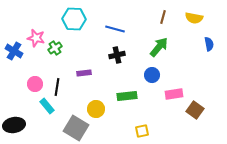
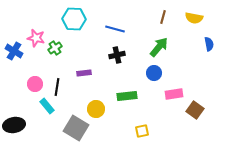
blue circle: moved 2 px right, 2 px up
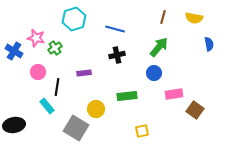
cyan hexagon: rotated 20 degrees counterclockwise
pink circle: moved 3 px right, 12 px up
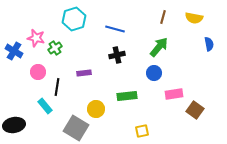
cyan rectangle: moved 2 px left
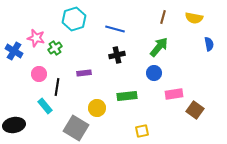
pink circle: moved 1 px right, 2 px down
yellow circle: moved 1 px right, 1 px up
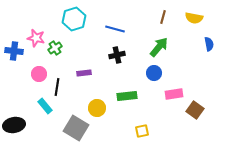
blue cross: rotated 24 degrees counterclockwise
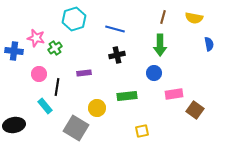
green arrow: moved 1 px right, 2 px up; rotated 140 degrees clockwise
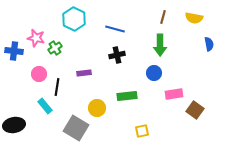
cyan hexagon: rotated 15 degrees counterclockwise
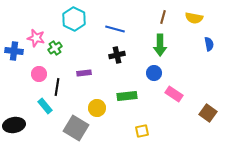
pink rectangle: rotated 42 degrees clockwise
brown square: moved 13 px right, 3 px down
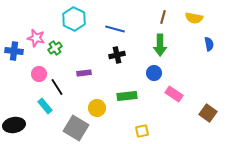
black line: rotated 42 degrees counterclockwise
